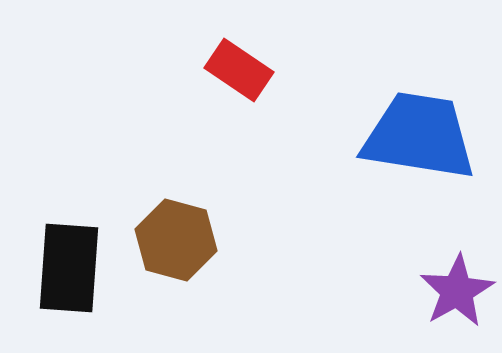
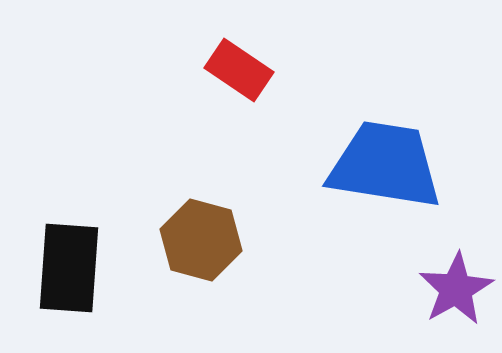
blue trapezoid: moved 34 px left, 29 px down
brown hexagon: moved 25 px right
purple star: moved 1 px left, 2 px up
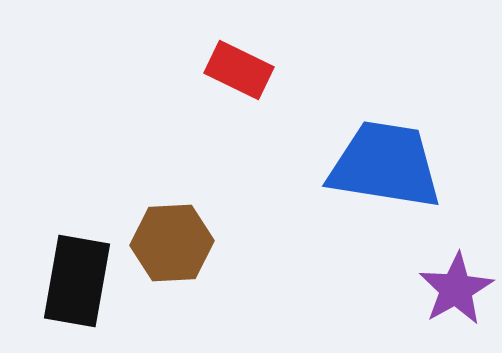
red rectangle: rotated 8 degrees counterclockwise
brown hexagon: moved 29 px left, 3 px down; rotated 18 degrees counterclockwise
black rectangle: moved 8 px right, 13 px down; rotated 6 degrees clockwise
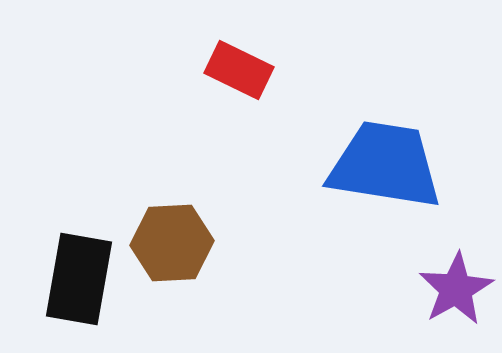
black rectangle: moved 2 px right, 2 px up
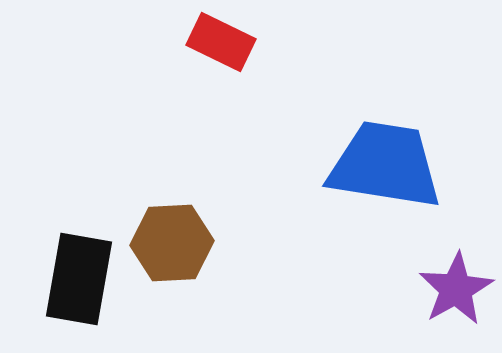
red rectangle: moved 18 px left, 28 px up
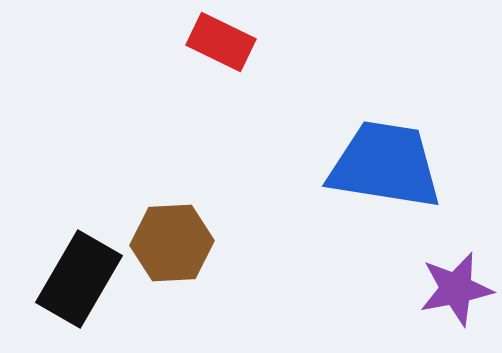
black rectangle: rotated 20 degrees clockwise
purple star: rotated 18 degrees clockwise
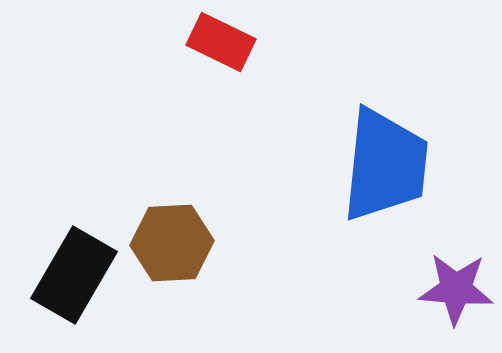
blue trapezoid: rotated 87 degrees clockwise
black rectangle: moved 5 px left, 4 px up
purple star: rotated 16 degrees clockwise
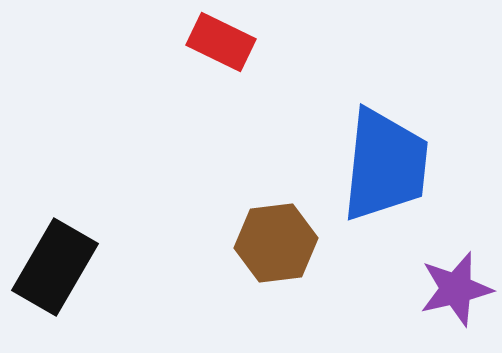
brown hexagon: moved 104 px right; rotated 4 degrees counterclockwise
black rectangle: moved 19 px left, 8 px up
purple star: rotated 18 degrees counterclockwise
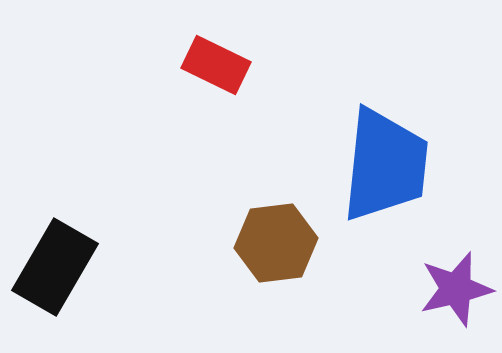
red rectangle: moved 5 px left, 23 px down
